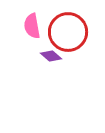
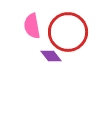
purple diamond: rotated 10 degrees clockwise
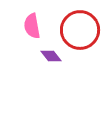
red circle: moved 12 px right, 2 px up
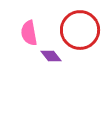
pink semicircle: moved 3 px left, 7 px down
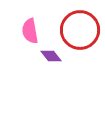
pink semicircle: moved 1 px right, 2 px up
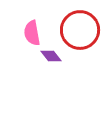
pink semicircle: moved 2 px right, 2 px down
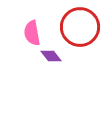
red circle: moved 3 px up
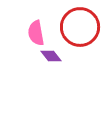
pink semicircle: moved 4 px right
